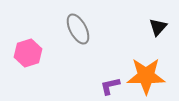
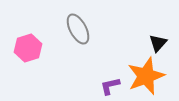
black triangle: moved 16 px down
pink hexagon: moved 5 px up
orange star: rotated 21 degrees counterclockwise
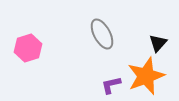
gray ellipse: moved 24 px right, 5 px down
purple L-shape: moved 1 px right, 1 px up
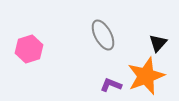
gray ellipse: moved 1 px right, 1 px down
pink hexagon: moved 1 px right, 1 px down
purple L-shape: rotated 35 degrees clockwise
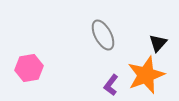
pink hexagon: moved 19 px down; rotated 8 degrees clockwise
orange star: moved 1 px up
purple L-shape: rotated 75 degrees counterclockwise
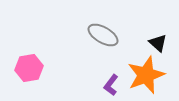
gray ellipse: rotated 32 degrees counterclockwise
black triangle: rotated 30 degrees counterclockwise
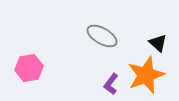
gray ellipse: moved 1 px left, 1 px down
purple L-shape: moved 1 px up
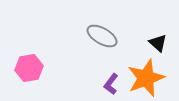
orange star: moved 3 px down
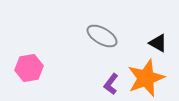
black triangle: rotated 12 degrees counterclockwise
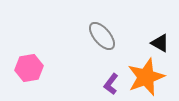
gray ellipse: rotated 20 degrees clockwise
black triangle: moved 2 px right
orange star: moved 1 px up
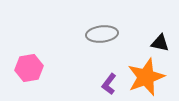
gray ellipse: moved 2 px up; rotated 56 degrees counterclockwise
black triangle: rotated 18 degrees counterclockwise
purple L-shape: moved 2 px left
